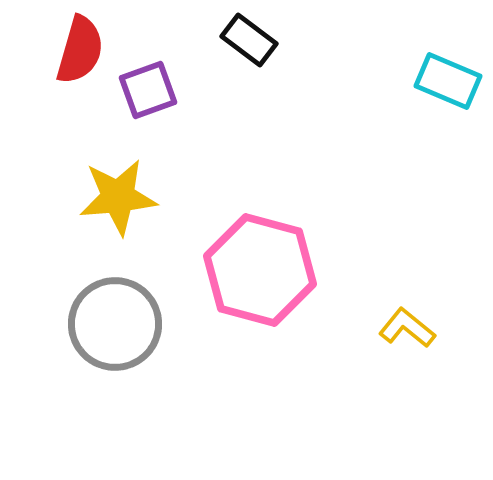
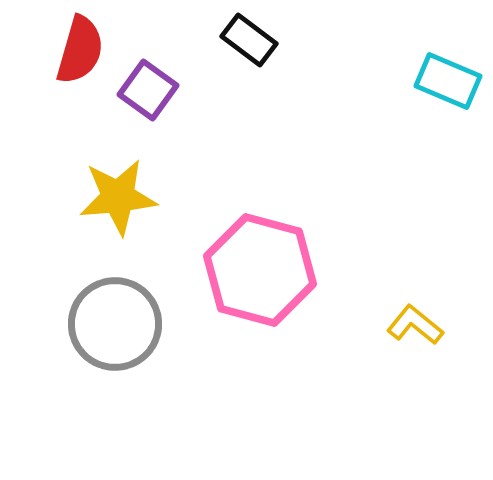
purple square: rotated 34 degrees counterclockwise
yellow L-shape: moved 8 px right, 3 px up
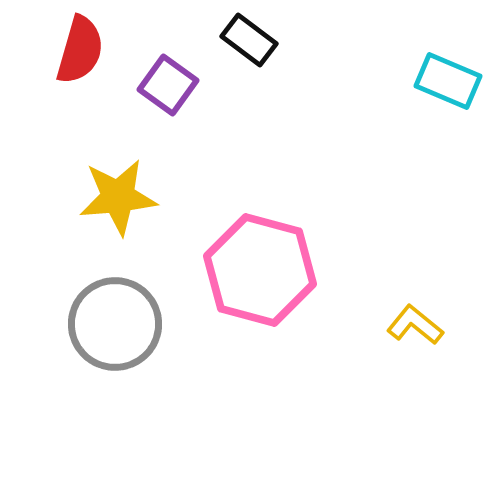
purple square: moved 20 px right, 5 px up
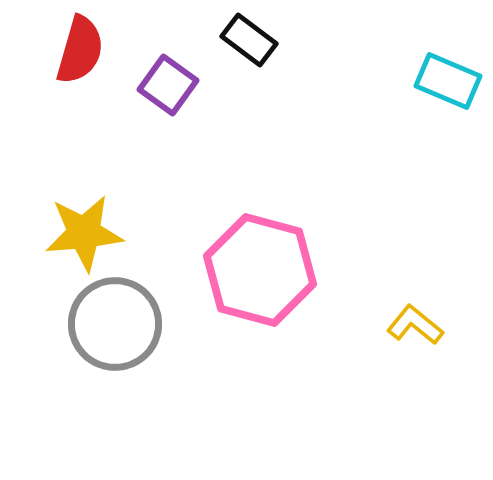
yellow star: moved 34 px left, 36 px down
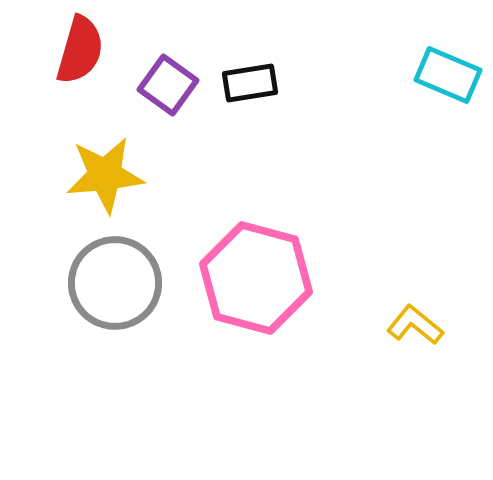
black rectangle: moved 1 px right, 43 px down; rotated 46 degrees counterclockwise
cyan rectangle: moved 6 px up
yellow star: moved 21 px right, 58 px up
pink hexagon: moved 4 px left, 8 px down
gray circle: moved 41 px up
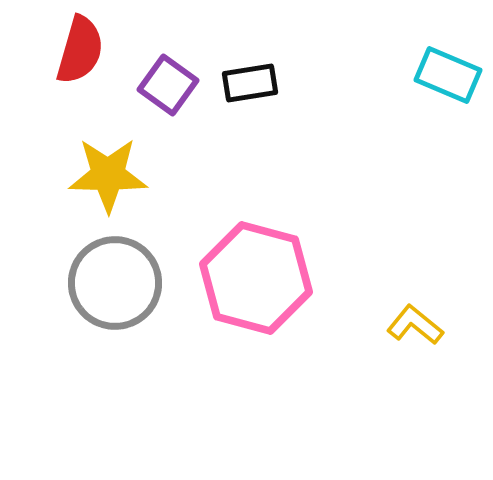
yellow star: moved 3 px right; rotated 6 degrees clockwise
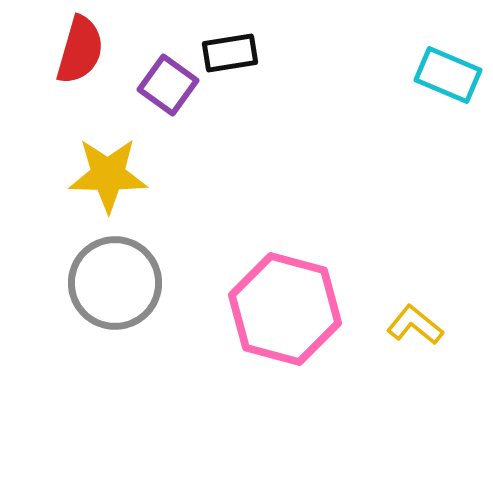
black rectangle: moved 20 px left, 30 px up
pink hexagon: moved 29 px right, 31 px down
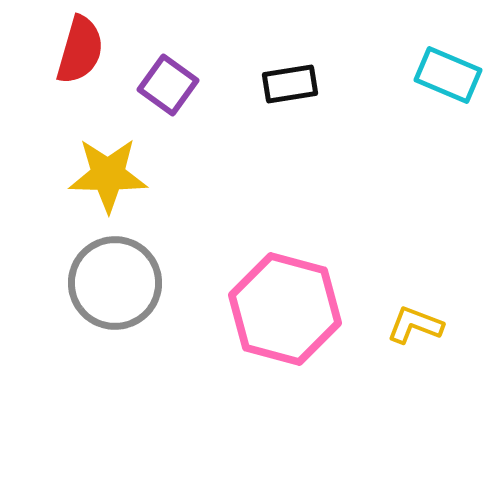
black rectangle: moved 60 px right, 31 px down
yellow L-shape: rotated 18 degrees counterclockwise
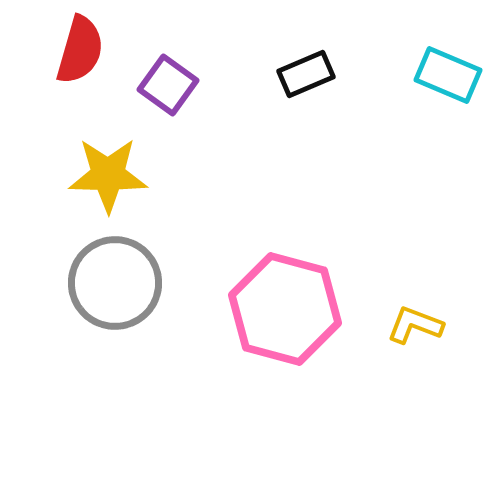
black rectangle: moved 16 px right, 10 px up; rotated 14 degrees counterclockwise
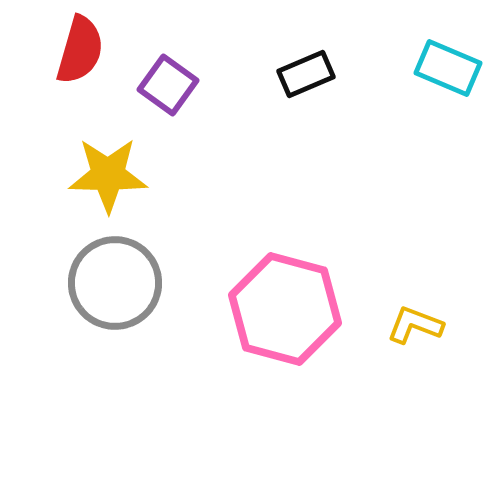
cyan rectangle: moved 7 px up
